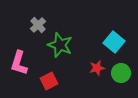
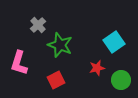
cyan square: rotated 15 degrees clockwise
green circle: moved 7 px down
red square: moved 7 px right, 1 px up
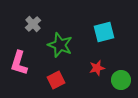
gray cross: moved 5 px left, 1 px up
cyan square: moved 10 px left, 10 px up; rotated 20 degrees clockwise
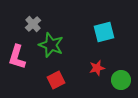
green star: moved 9 px left
pink L-shape: moved 2 px left, 6 px up
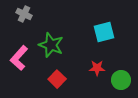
gray cross: moved 9 px left, 10 px up; rotated 21 degrees counterclockwise
pink L-shape: moved 2 px right, 1 px down; rotated 25 degrees clockwise
red star: rotated 14 degrees clockwise
red square: moved 1 px right, 1 px up; rotated 18 degrees counterclockwise
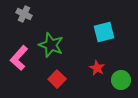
red star: rotated 28 degrees clockwise
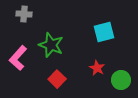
gray cross: rotated 21 degrees counterclockwise
pink L-shape: moved 1 px left
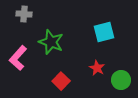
green star: moved 3 px up
red square: moved 4 px right, 2 px down
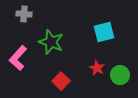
green circle: moved 1 px left, 5 px up
